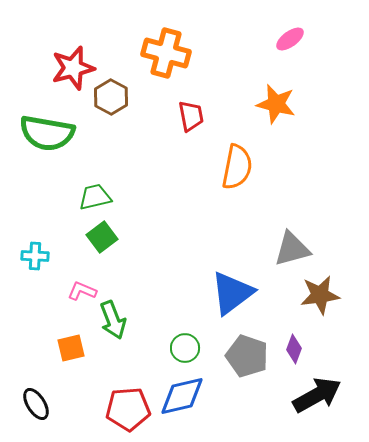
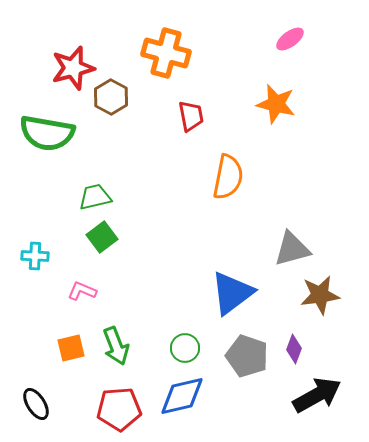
orange semicircle: moved 9 px left, 10 px down
green arrow: moved 3 px right, 26 px down
red pentagon: moved 9 px left
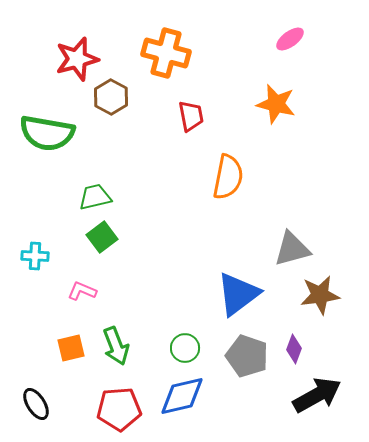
red star: moved 4 px right, 9 px up
blue triangle: moved 6 px right, 1 px down
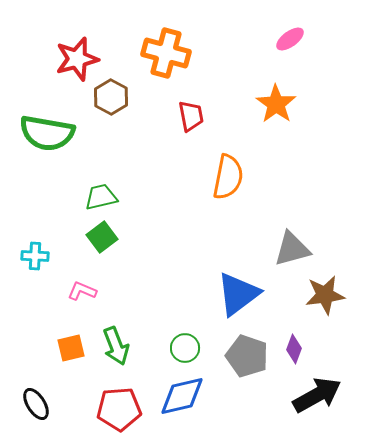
orange star: rotated 21 degrees clockwise
green trapezoid: moved 6 px right
brown star: moved 5 px right
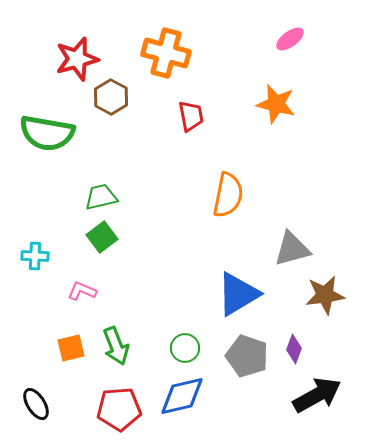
orange star: rotated 21 degrees counterclockwise
orange semicircle: moved 18 px down
blue triangle: rotated 6 degrees clockwise
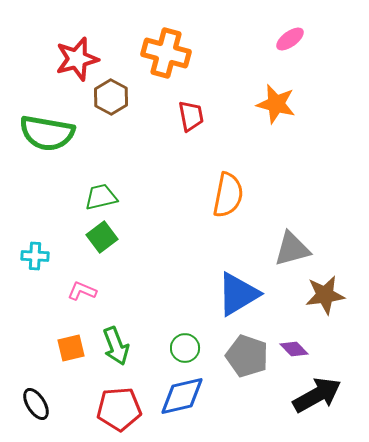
purple diamond: rotated 64 degrees counterclockwise
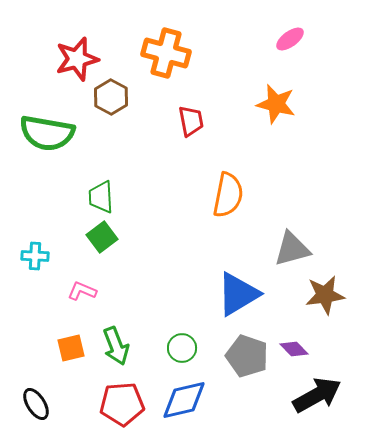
red trapezoid: moved 5 px down
green trapezoid: rotated 80 degrees counterclockwise
green circle: moved 3 px left
blue diamond: moved 2 px right, 4 px down
red pentagon: moved 3 px right, 5 px up
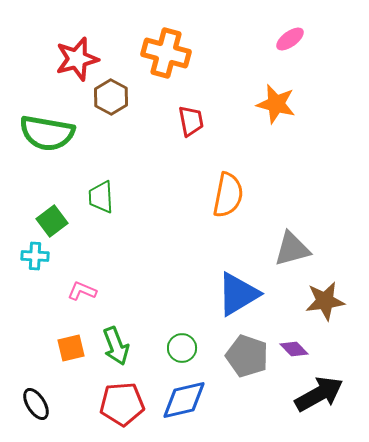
green square: moved 50 px left, 16 px up
brown star: moved 6 px down
black arrow: moved 2 px right, 1 px up
